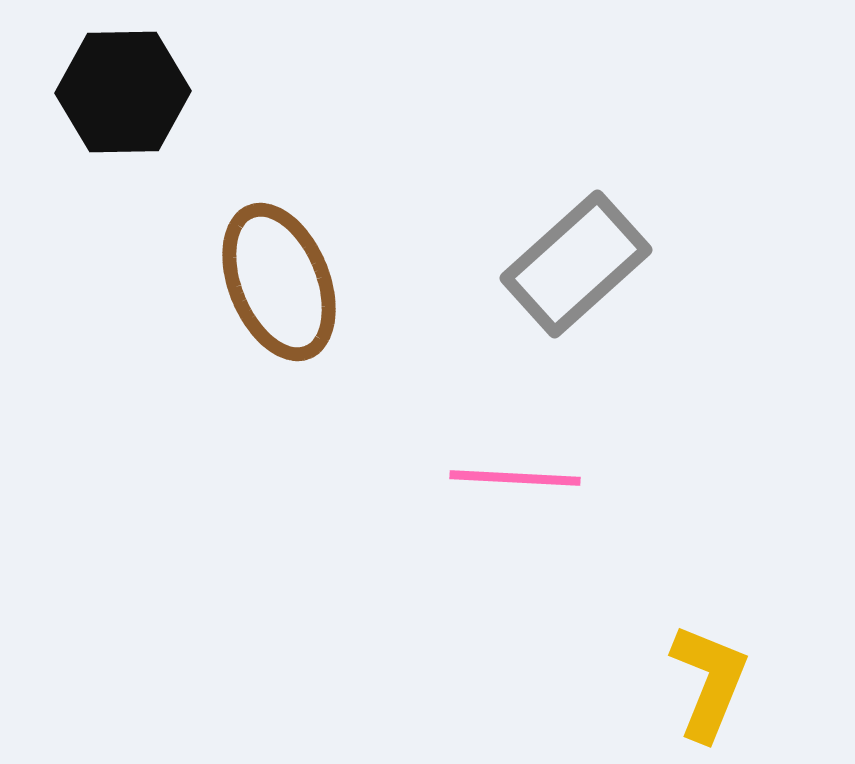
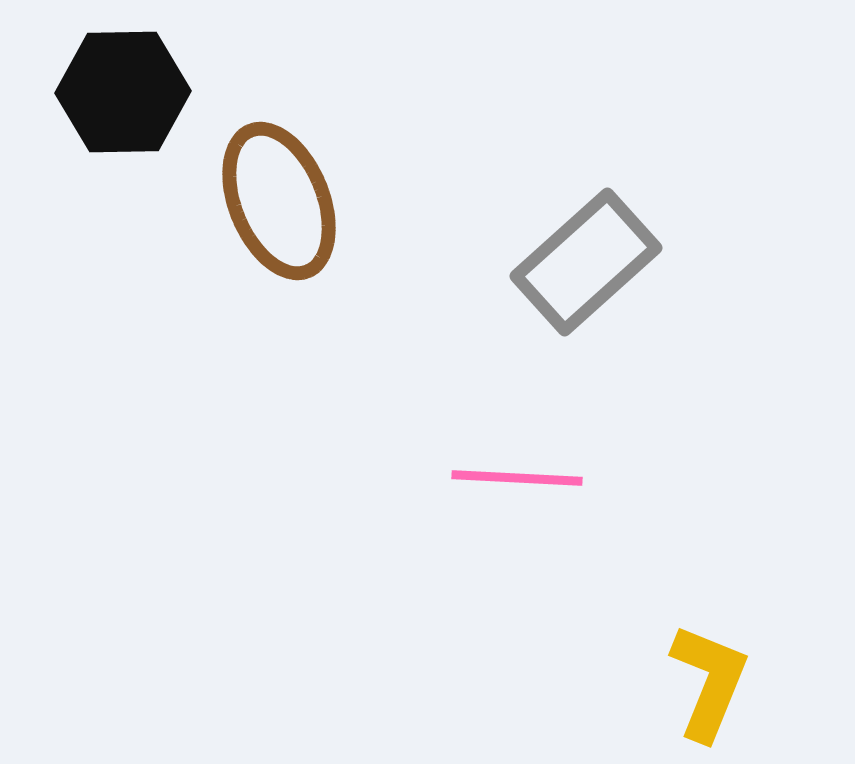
gray rectangle: moved 10 px right, 2 px up
brown ellipse: moved 81 px up
pink line: moved 2 px right
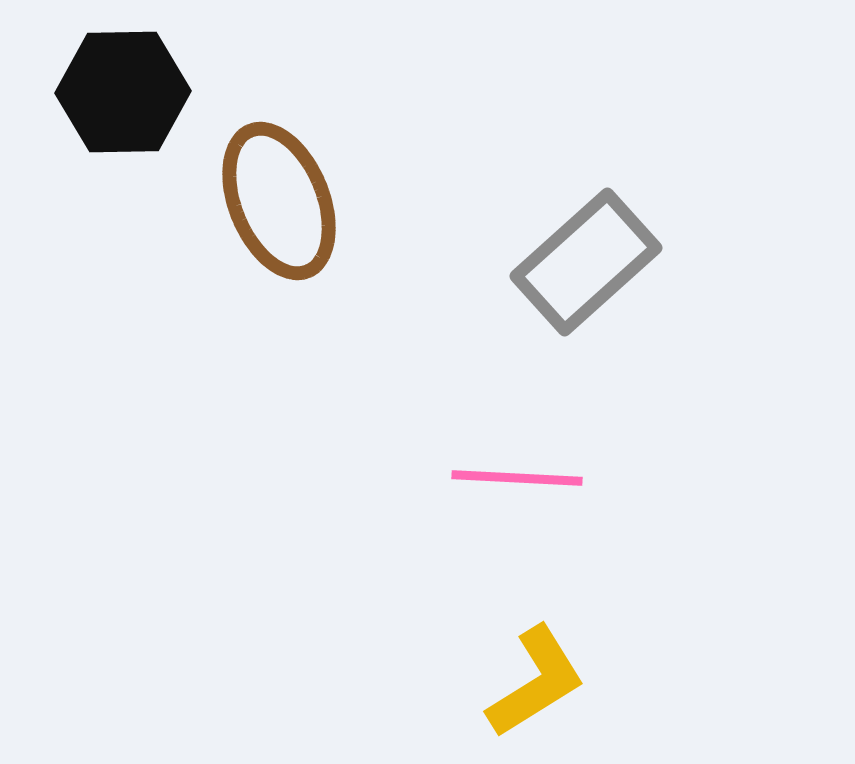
yellow L-shape: moved 173 px left; rotated 36 degrees clockwise
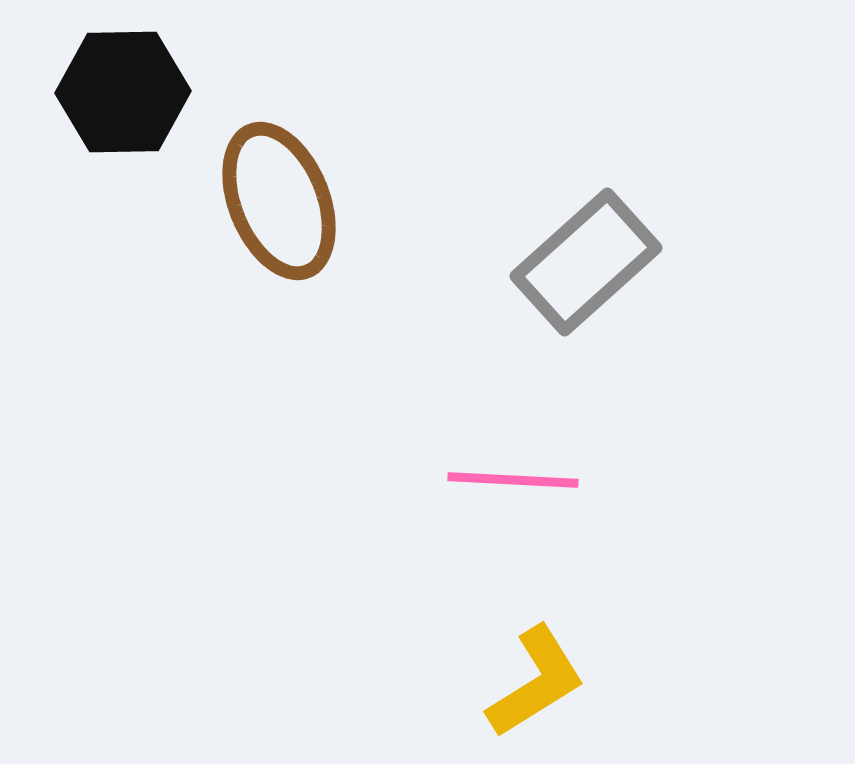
pink line: moved 4 px left, 2 px down
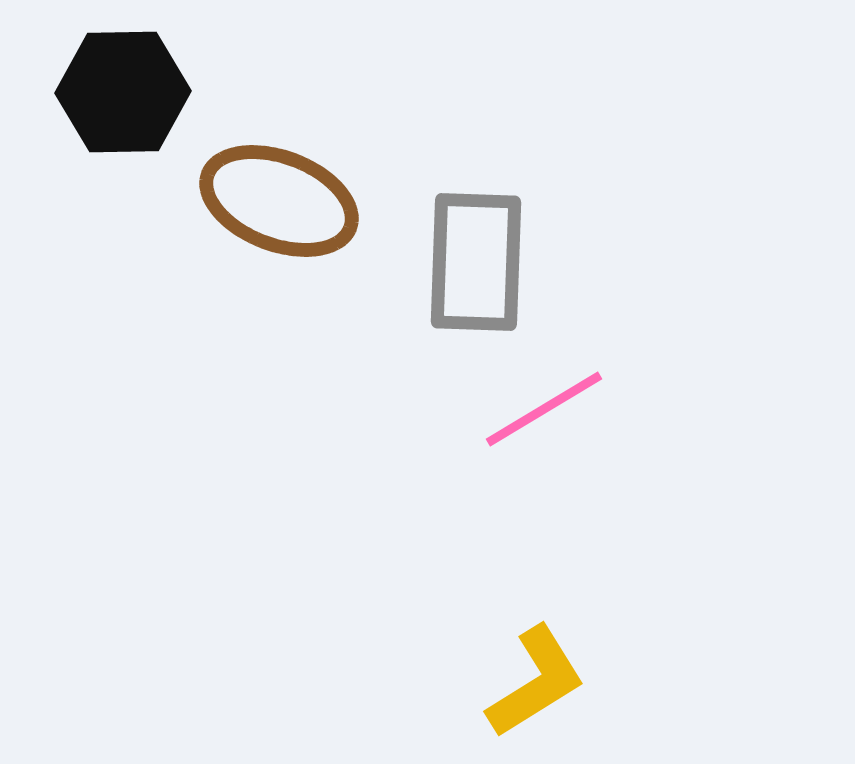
brown ellipse: rotated 47 degrees counterclockwise
gray rectangle: moved 110 px left; rotated 46 degrees counterclockwise
pink line: moved 31 px right, 71 px up; rotated 34 degrees counterclockwise
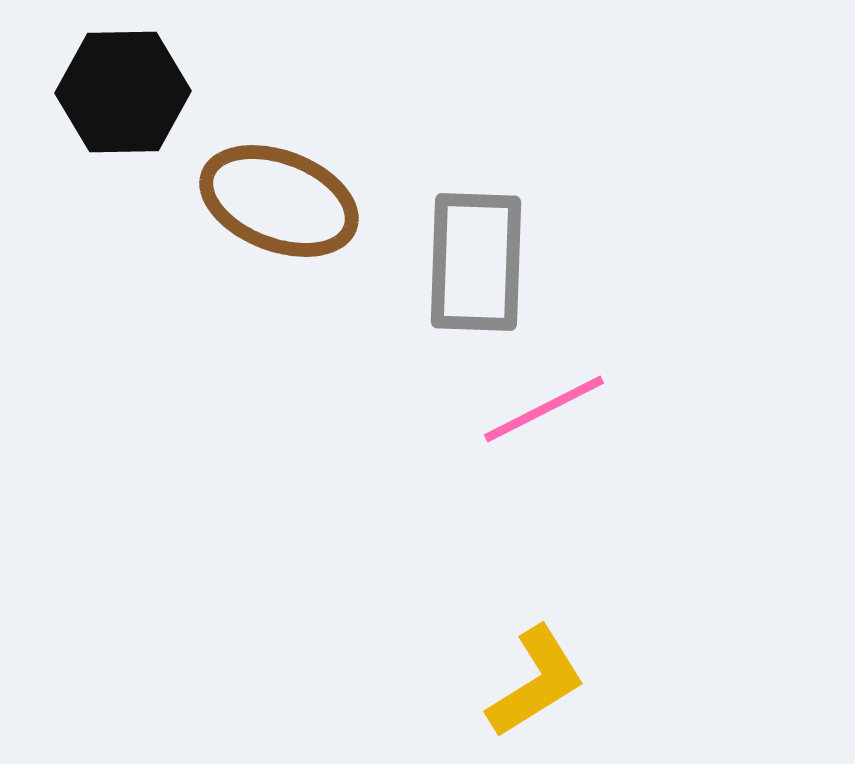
pink line: rotated 4 degrees clockwise
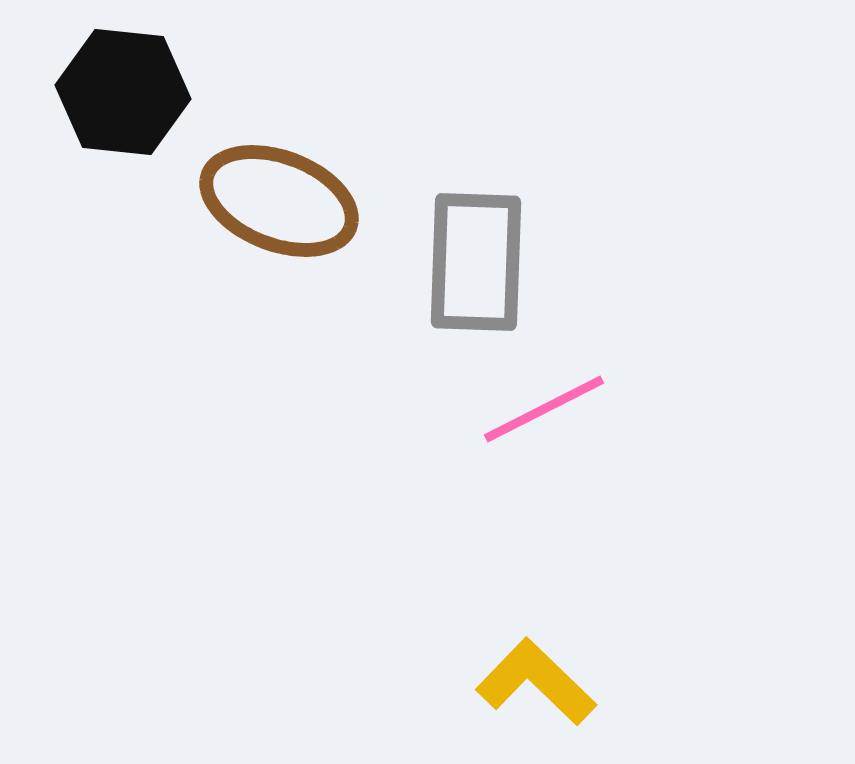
black hexagon: rotated 7 degrees clockwise
yellow L-shape: rotated 104 degrees counterclockwise
